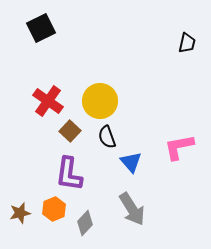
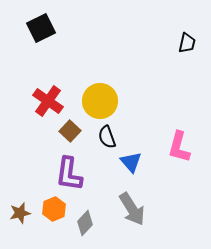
pink L-shape: rotated 64 degrees counterclockwise
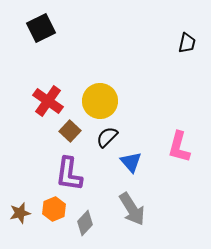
black semicircle: rotated 65 degrees clockwise
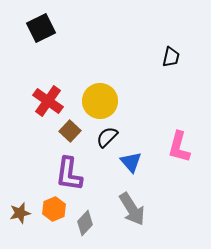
black trapezoid: moved 16 px left, 14 px down
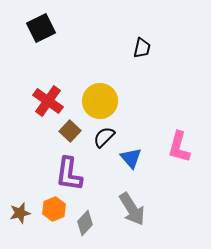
black trapezoid: moved 29 px left, 9 px up
black semicircle: moved 3 px left
blue triangle: moved 4 px up
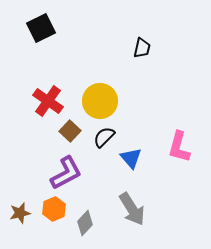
purple L-shape: moved 3 px left, 1 px up; rotated 126 degrees counterclockwise
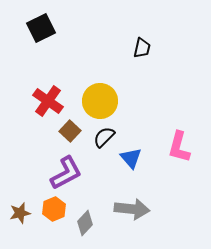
gray arrow: rotated 52 degrees counterclockwise
